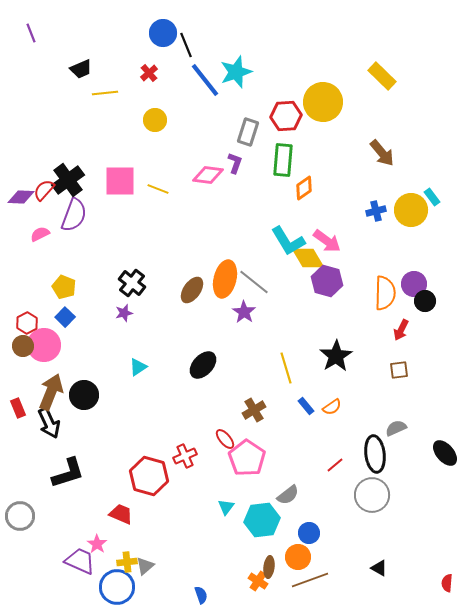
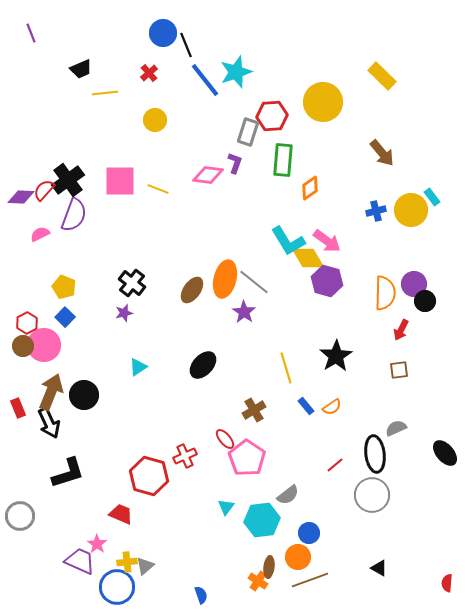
red hexagon at (286, 116): moved 14 px left
orange diamond at (304, 188): moved 6 px right
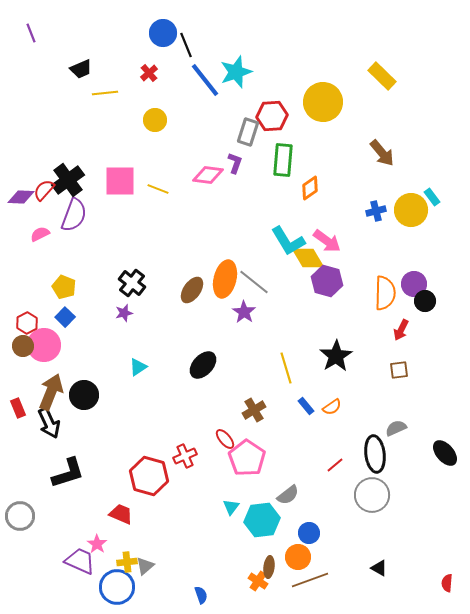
cyan triangle at (226, 507): moved 5 px right
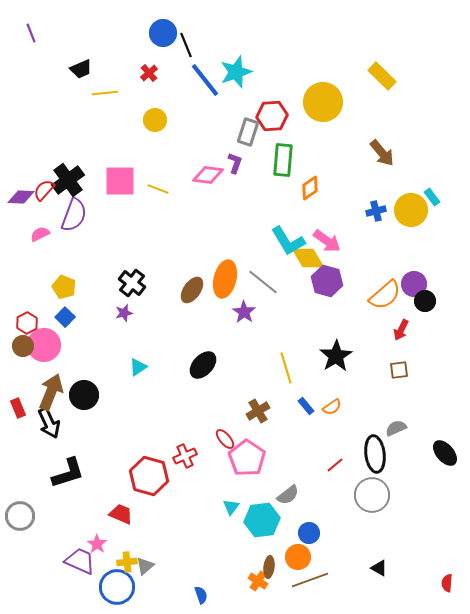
gray line at (254, 282): moved 9 px right
orange semicircle at (385, 293): moved 2 px down; rotated 48 degrees clockwise
brown cross at (254, 410): moved 4 px right, 1 px down
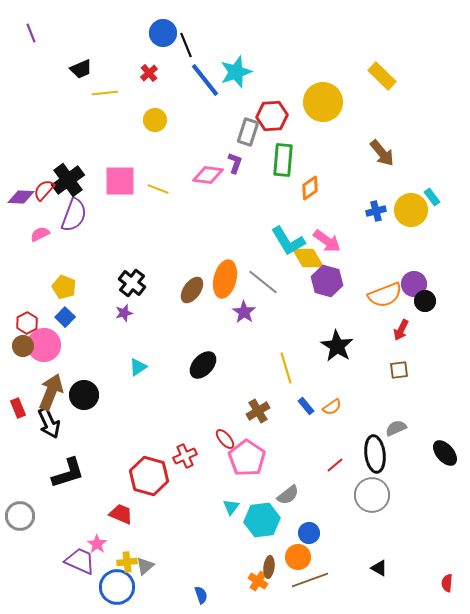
orange semicircle at (385, 295): rotated 20 degrees clockwise
black star at (336, 356): moved 1 px right, 10 px up; rotated 8 degrees counterclockwise
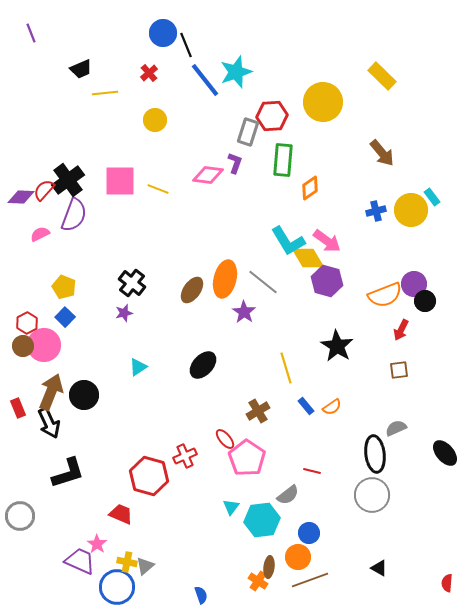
red line at (335, 465): moved 23 px left, 6 px down; rotated 54 degrees clockwise
yellow cross at (127, 562): rotated 18 degrees clockwise
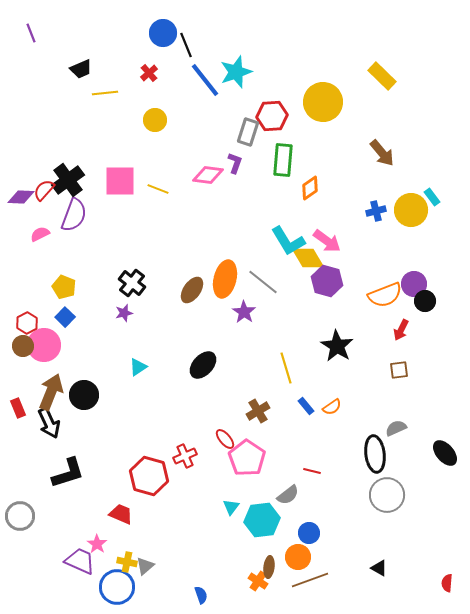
gray circle at (372, 495): moved 15 px right
